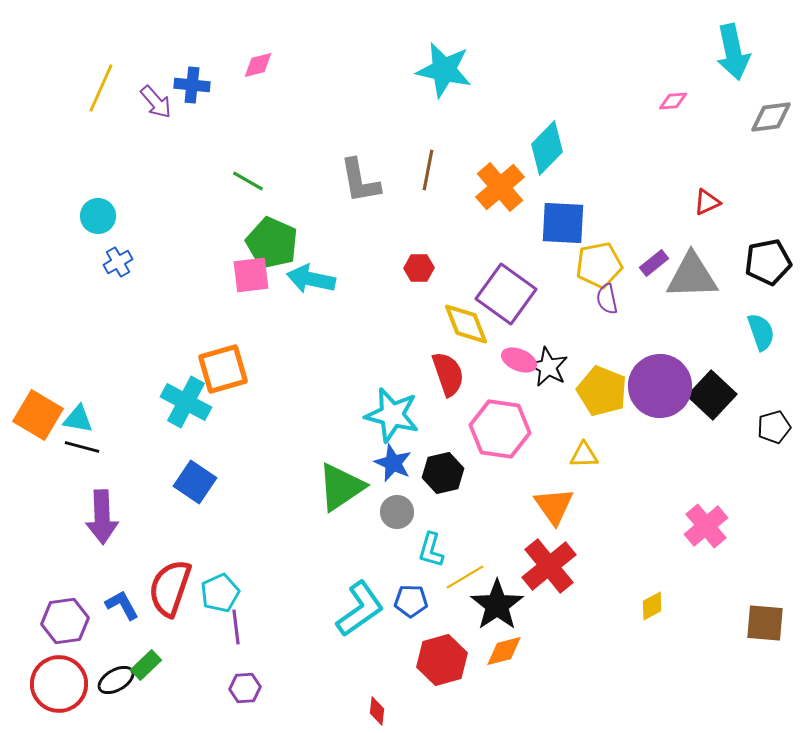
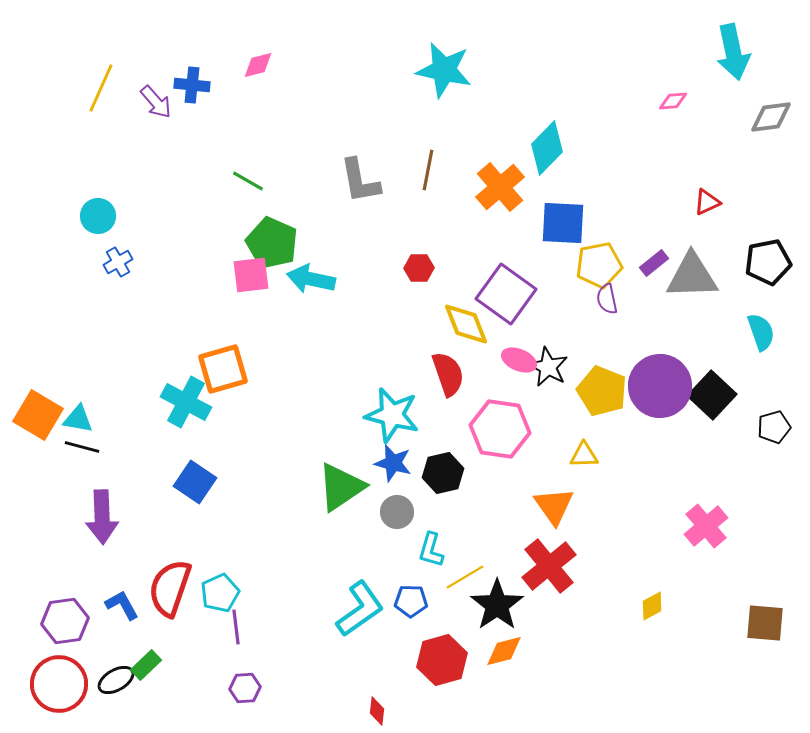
blue star at (393, 463): rotated 9 degrees counterclockwise
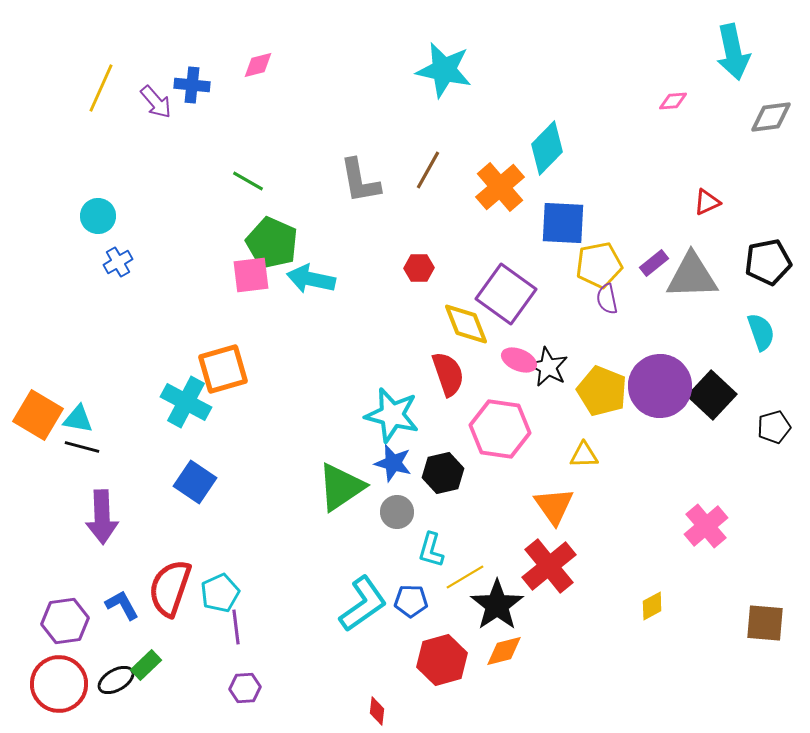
brown line at (428, 170): rotated 18 degrees clockwise
cyan L-shape at (360, 609): moved 3 px right, 5 px up
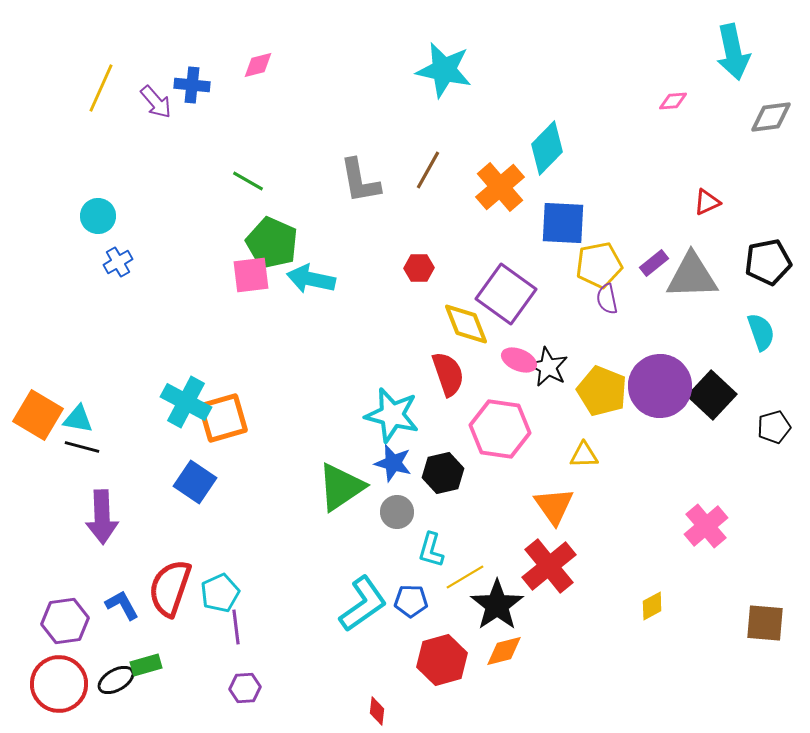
orange square at (223, 369): moved 49 px down
green rectangle at (146, 665): rotated 28 degrees clockwise
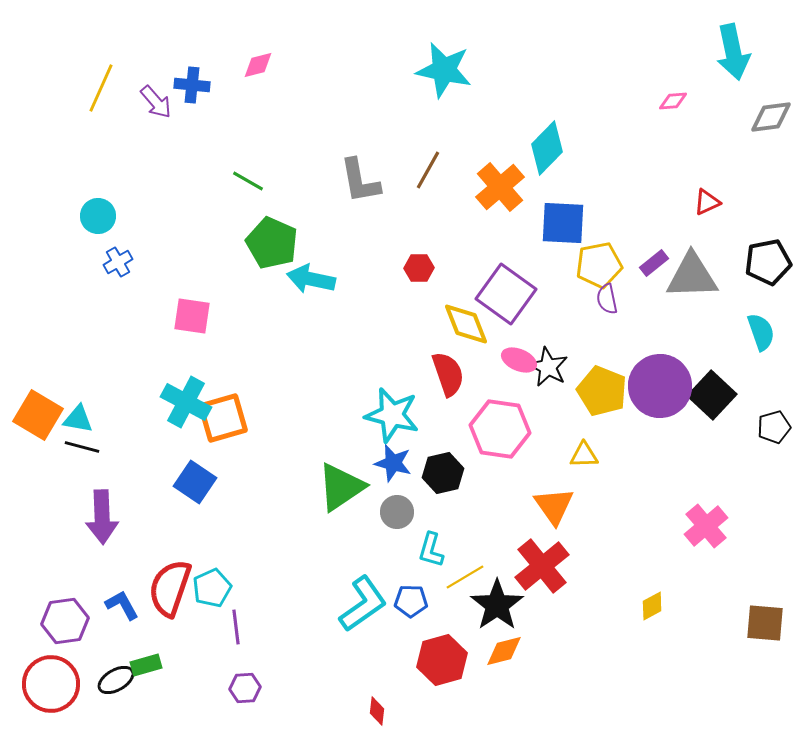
pink square at (251, 275): moved 59 px left, 41 px down; rotated 15 degrees clockwise
red cross at (549, 566): moved 7 px left
cyan pentagon at (220, 593): moved 8 px left, 5 px up
red circle at (59, 684): moved 8 px left
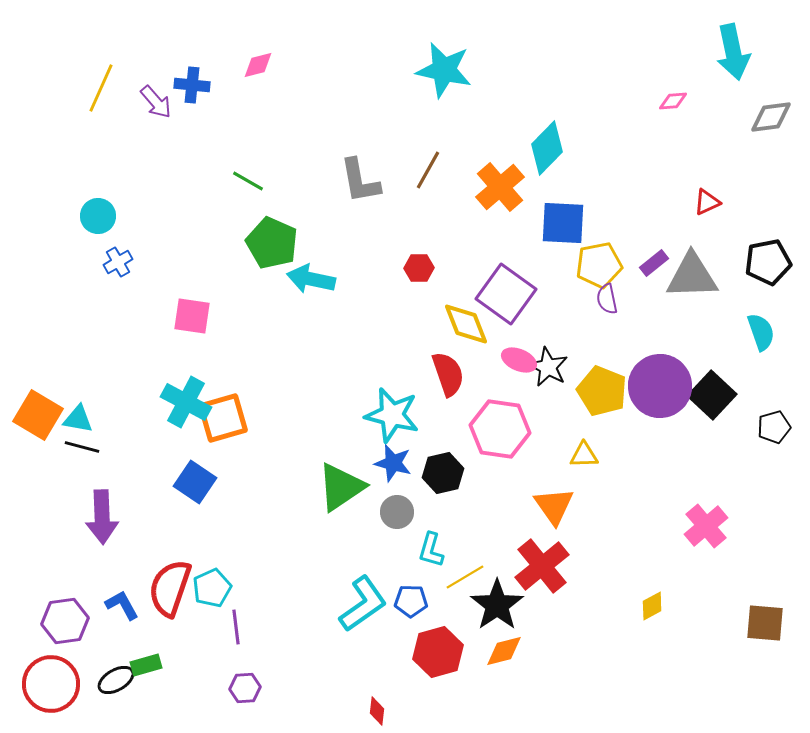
red hexagon at (442, 660): moved 4 px left, 8 px up
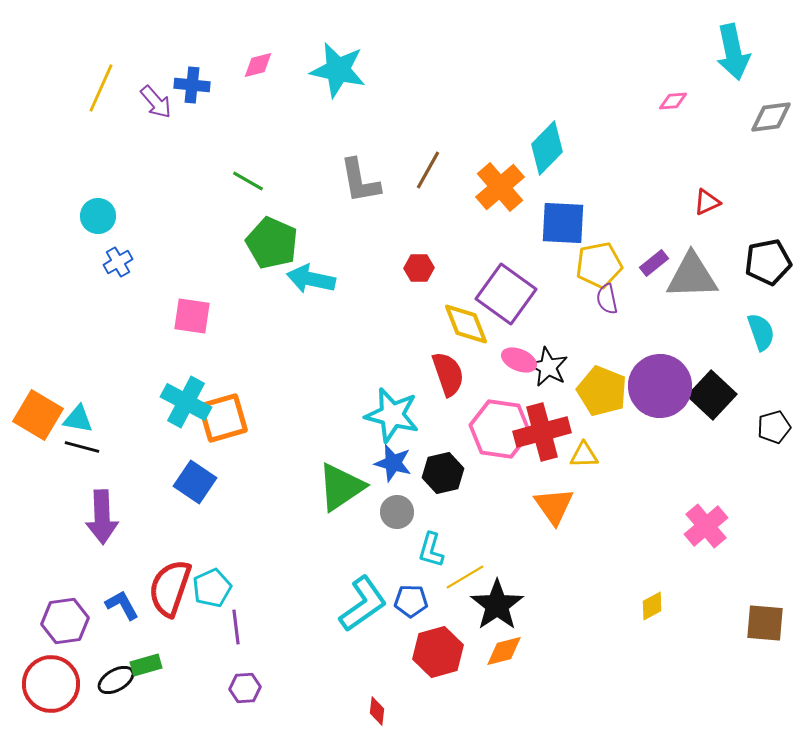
cyan star at (444, 70): moved 106 px left
red cross at (542, 566): moved 134 px up; rotated 24 degrees clockwise
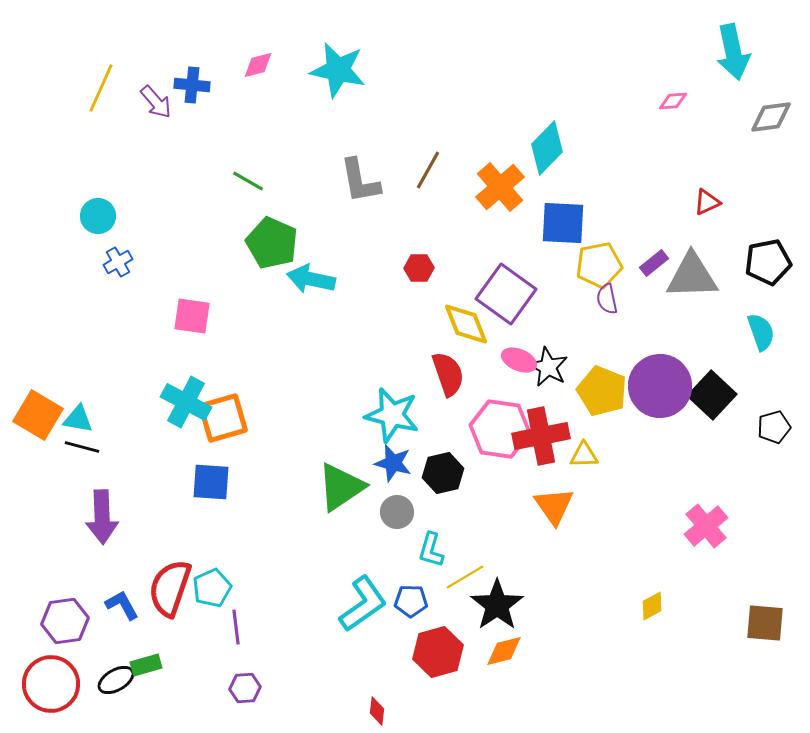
red cross at (542, 432): moved 1 px left, 4 px down; rotated 4 degrees clockwise
blue square at (195, 482): moved 16 px right; rotated 30 degrees counterclockwise
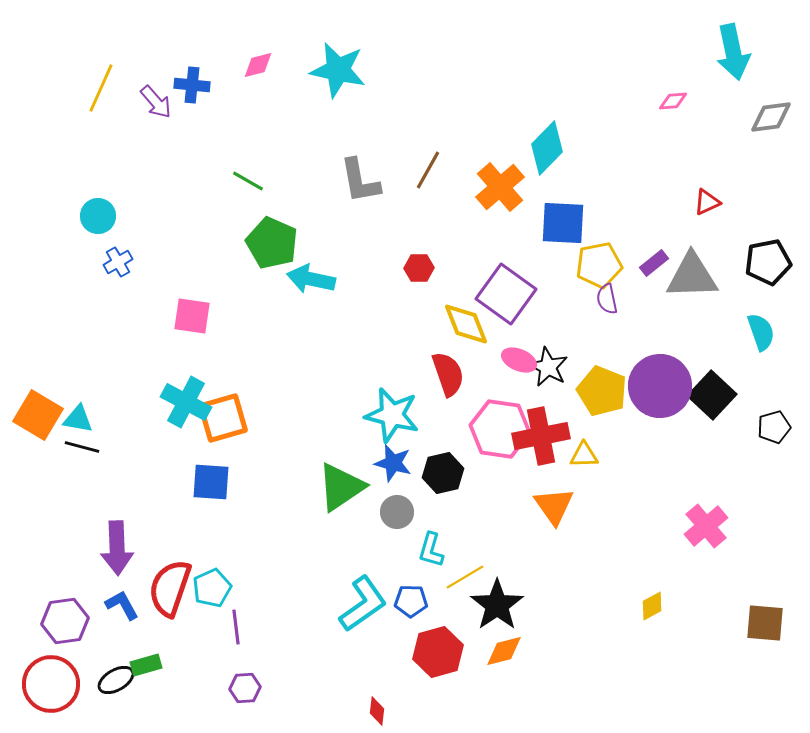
purple arrow at (102, 517): moved 15 px right, 31 px down
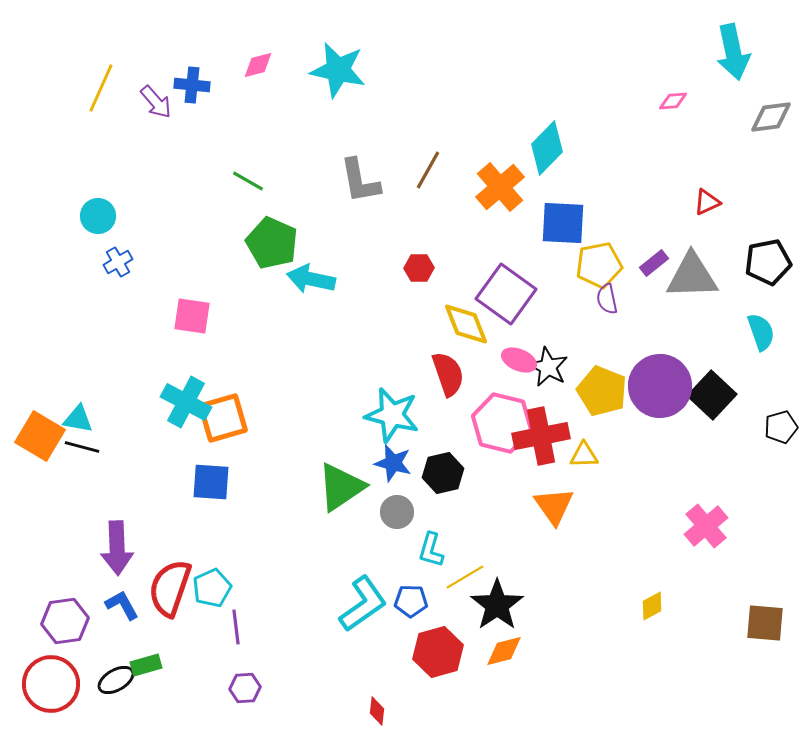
orange square at (38, 415): moved 2 px right, 21 px down
black pentagon at (774, 427): moved 7 px right
pink hexagon at (500, 429): moved 2 px right, 6 px up; rotated 6 degrees clockwise
